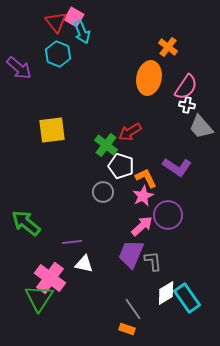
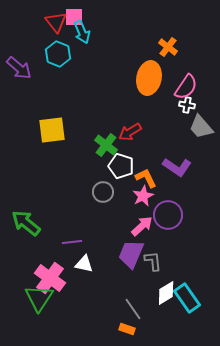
pink square: rotated 30 degrees counterclockwise
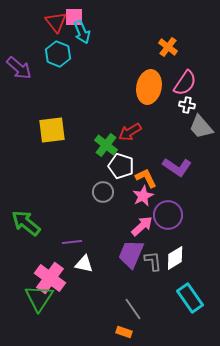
orange ellipse: moved 9 px down
pink semicircle: moved 1 px left, 4 px up
white diamond: moved 9 px right, 35 px up
cyan rectangle: moved 3 px right
orange rectangle: moved 3 px left, 3 px down
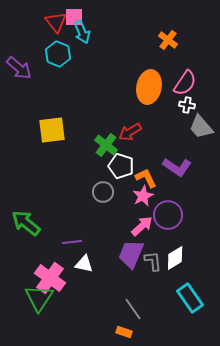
orange cross: moved 7 px up
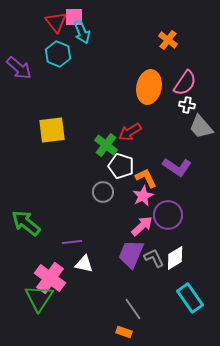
gray L-shape: moved 1 px right, 3 px up; rotated 20 degrees counterclockwise
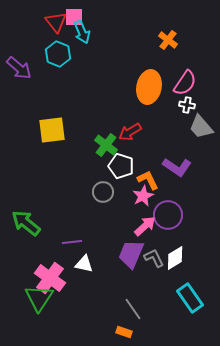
orange L-shape: moved 2 px right, 2 px down
pink arrow: moved 3 px right
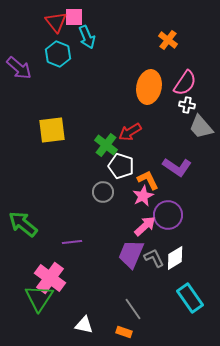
cyan arrow: moved 5 px right, 5 px down
green arrow: moved 3 px left, 1 px down
white triangle: moved 61 px down
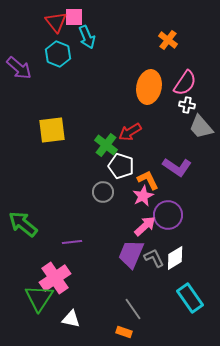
pink cross: moved 5 px right; rotated 20 degrees clockwise
white triangle: moved 13 px left, 6 px up
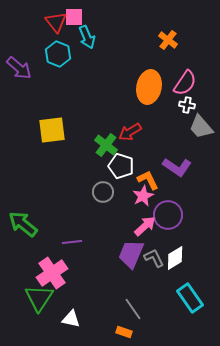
pink cross: moved 3 px left, 5 px up
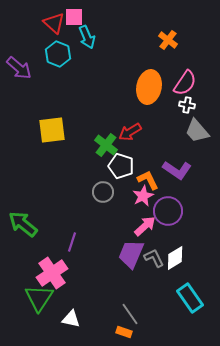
red triangle: moved 2 px left, 1 px down; rotated 10 degrees counterclockwise
gray trapezoid: moved 4 px left, 4 px down
purple L-shape: moved 3 px down
purple circle: moved 4 px up
purple line: rotated 66 degrees counterclockwise
gray line: moved 3 px left, 5 px down
